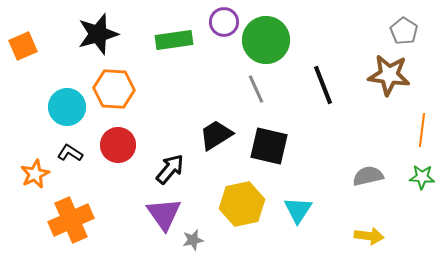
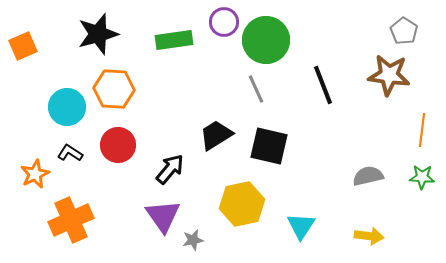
cyan triangle: moved 3 px right, 16 px down
purple triangle: moved 1 px left, 2 px down
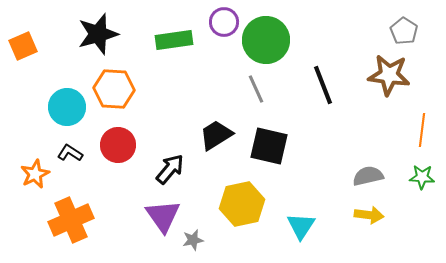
yellow arrow: moved 21 px up
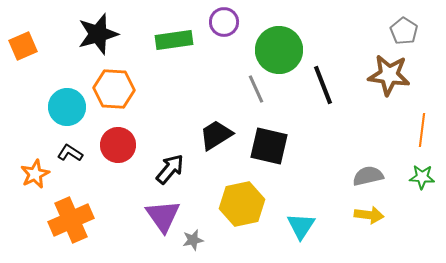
green circle: moved 13 px right, 10 px down
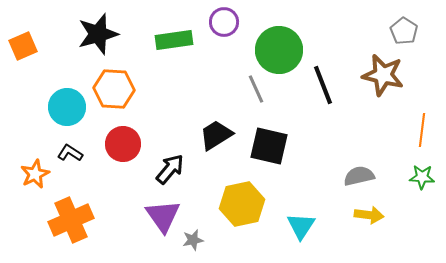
brown star: moved 6 px left; rotated 6 degrees clockwise
red circle: moved 5 px right, 1 px up
gray semicircle: moved 9 px left
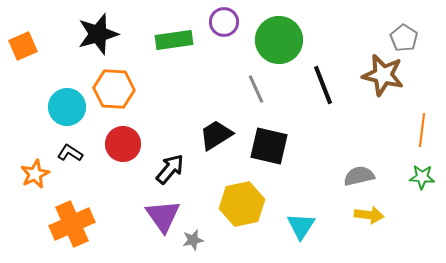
gray pentagon: moved 7 px down
green circle: moved 10 px up
orange cross: moved 1 px right, 4 px down
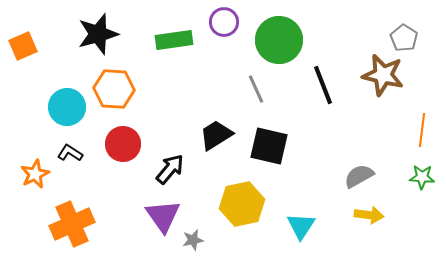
gray semicircle: rotated 16 degrees counterclockwise
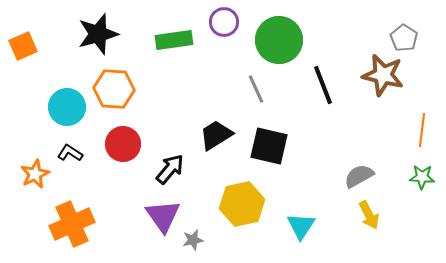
yellow arrow: rotated 56 degrees clockwise
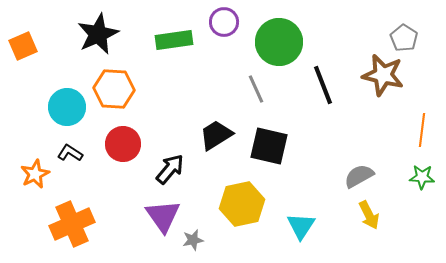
black star: rotated 9 degrees counterclockwise
green circle: moved 2 px down
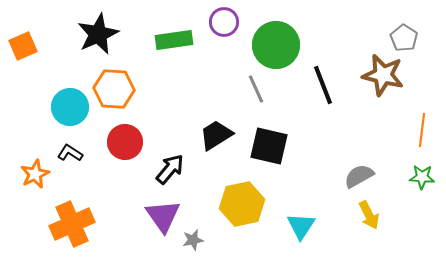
green circle: moved 3 px left, 3 px down
cyan circle: moved 3 px right
red circle: moved 2 px right, 2 px up
